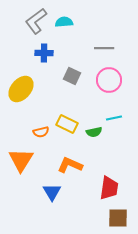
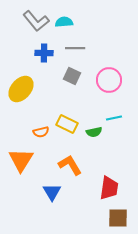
gray L-shape: rotated 92 degrees counterclockwise
gray line: moved 29 px left
orange L-shape: rotated 35 degrees clockwise
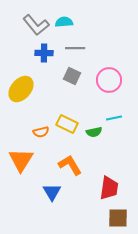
gray L-shape: moved 4 px down
